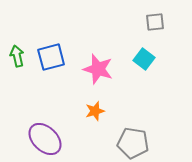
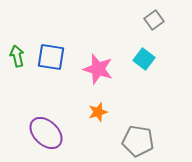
gray square: moved 1 px left, 2 px up; rotated 30 degrees counterclockwise
blue square: rotated 24 degrees clockwise
orange star: moved 3 px right, 1 px down
purple ellipse: moved 1 px right, 6 px up
gray pentagon: moved 5 px right, 2 px up
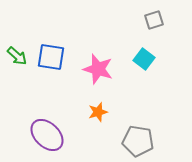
gray square: rotated 18 degrees clockwise
green arrow: rotated 145 degrees clockwise
purple ellipse: moved 1 px right, 2 px down
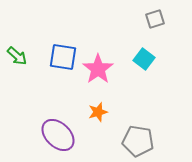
gray square: moved 1 px right, 1 px up
blue square: moved 12 px right
pink star: rotated 20 degrees clockwise
purple ellipse: moved 11 px right
